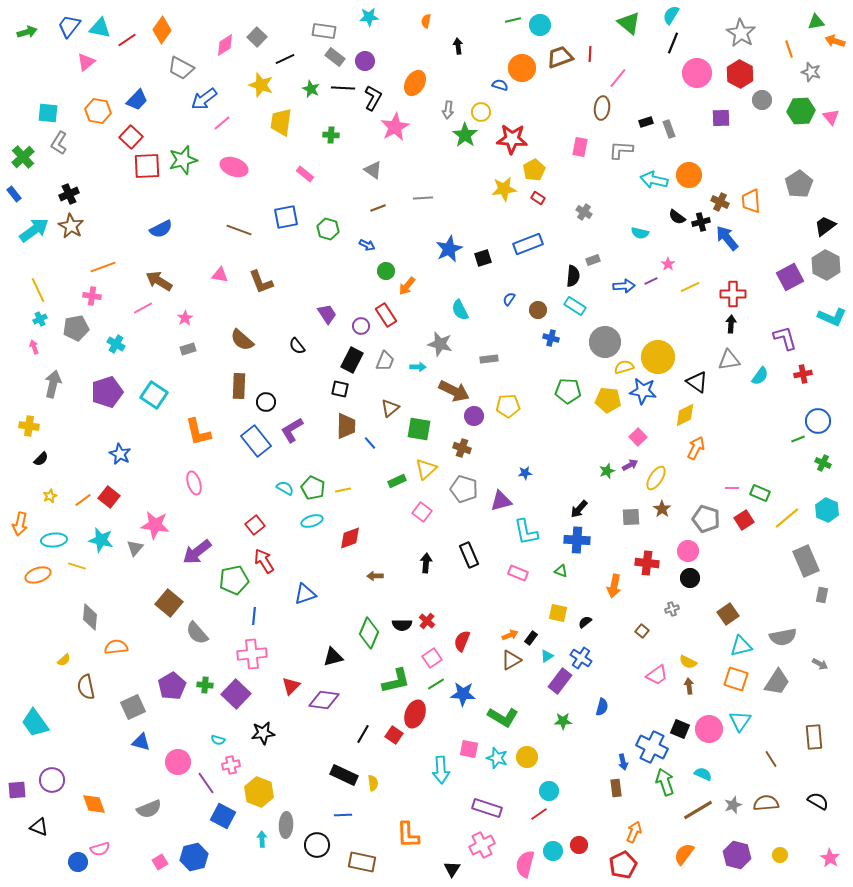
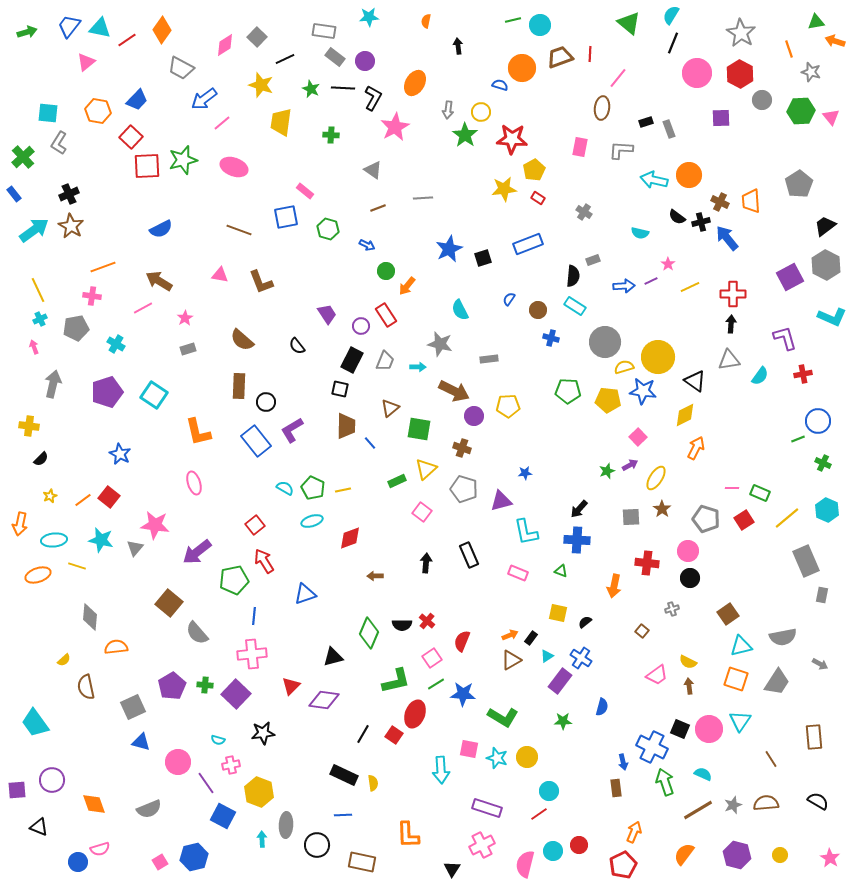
pink rectangle at (305, 174): moved 17 px down
black triangle at (697, 382): moved 2 px left, 1 px up
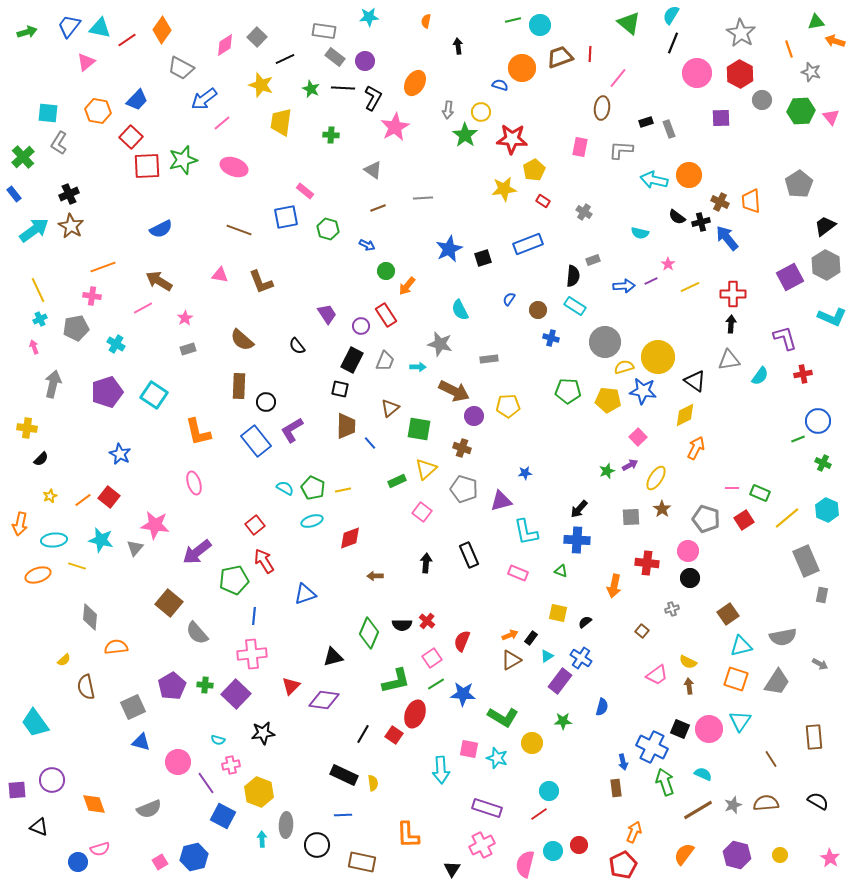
red rectangle at (538, 198): moved 5 px right, 3 px down
yellow cross at (29, 426): moved 2 px left, 2 px down
yellow circle at (527, 757): moved 5 px right, 14 px up
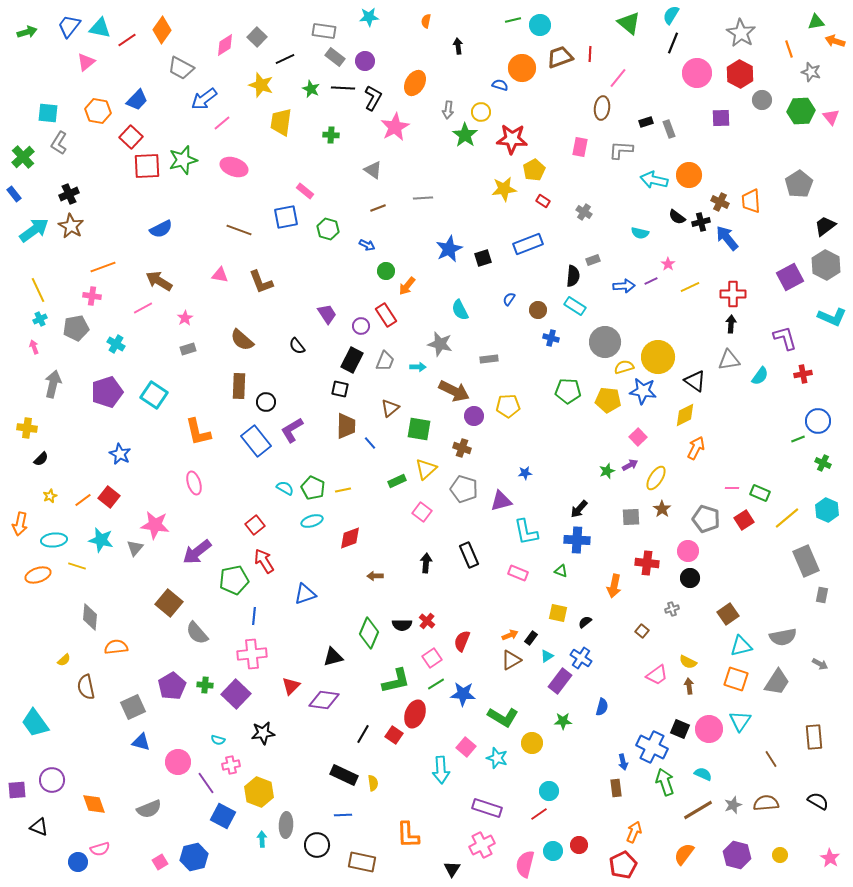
pink square at (469, 749): moved 3 px left, 2 px up; rotated 30 degrees clockwise
